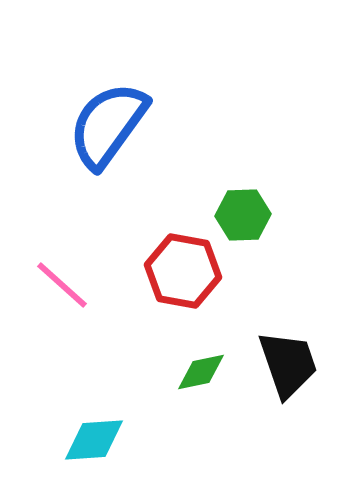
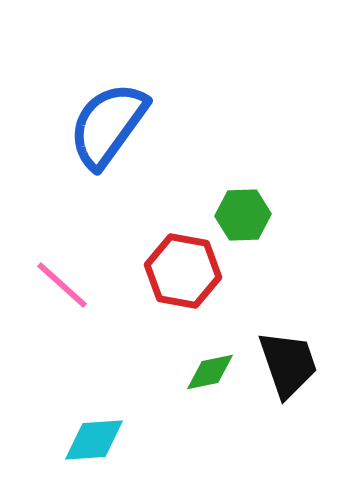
green diamond: moved 9 px right
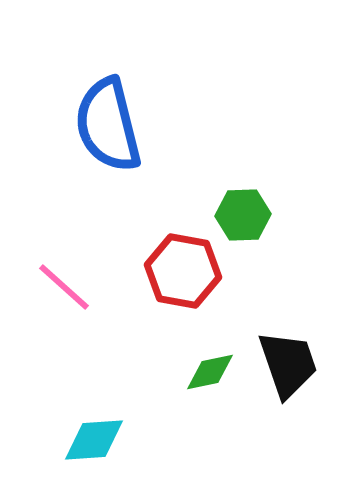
blue semicircle: rotated 50 degrees counterclockwise
pink line: moved 2 px right, 2 px down
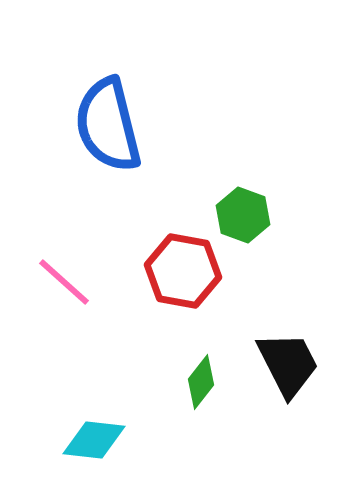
green hexagon: rotated 22 degrees clockwise
pink line: moved 5 px up
black trapezoid: rotated 8 degrees counterclockwise
green diamond: moved 9 px left, 10 px down; rotated 40 degrees counterclockwise
cyan diamond: rotated 10 degrees clockwise
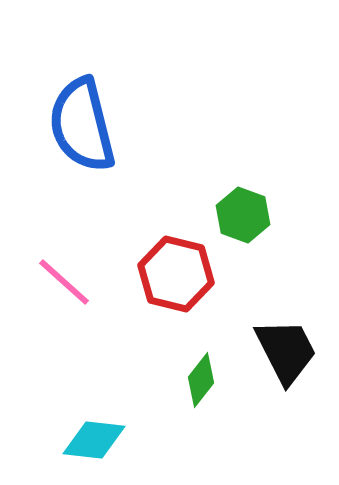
blue semicircle: moved 26 px left
red hexagon: moved 7 px left, 3 px down; rotated 4 degrees clockwise
black trapezoid: moved 2 px left, 13 px up
green diamond: moved 2 px up
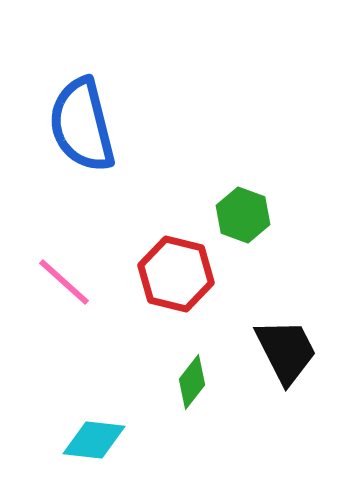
green diamond: moved 9 px left, 2 px down
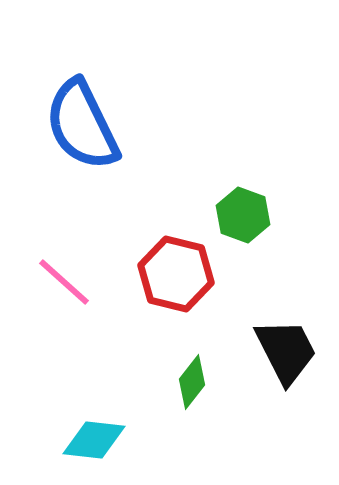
blue semicircle: rotated 12 degrees counterclockwise
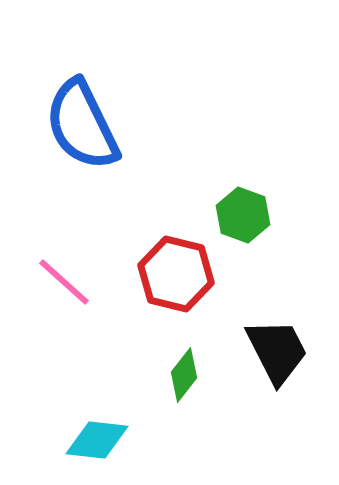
black trapezoid: moved 9 px left
green diamond: moved 8 px left, 7 px up
cyan diamond: moved 3 px right
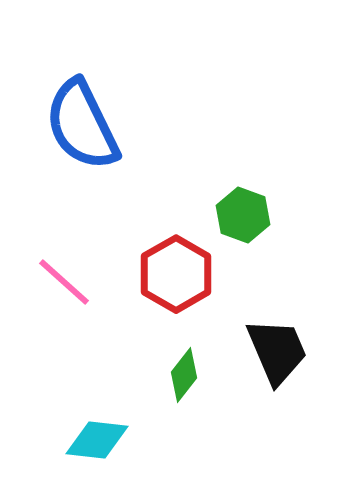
red hexagon: rotated 16 degrees clockwise
black trapezoid: rotated 4 degrees clockwise
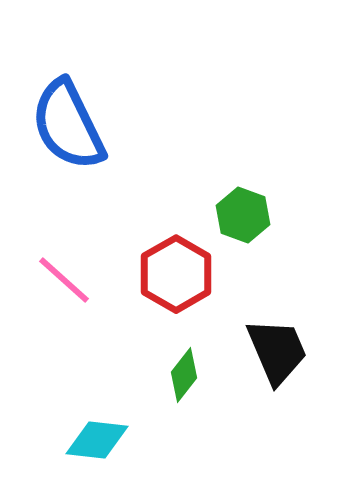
blue semicircle: moved 14 px left
pink line: moved 2 px up
